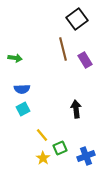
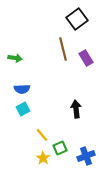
purple rectangle: moved 1 px right, 2 px up
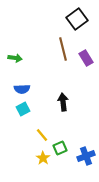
black arrow: moved 13 px left, 7 px up
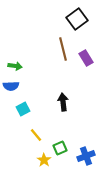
green arrow: moved 8 px down
blue semicircle: moved 11 px left, 3 px up
yellow line: moved 6 px left
yellow star: moved 1 px right, 2 px down
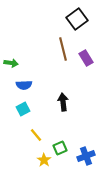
green arrow: moved 4 px left, 3 px up
blue semicircle: moved 13 px right, 1 px up
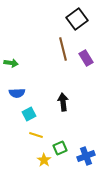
blue semicircle: moved 7 px left, 8 px down
cyan square: moved 6 px right, 5 px down
yellow line: rotated 32 degrees counterclockwise
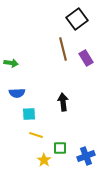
cyan square: rotated 24 degrees clockwise
green square: rotated 24 degrees clockwise
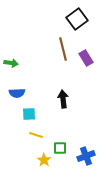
black arrow: moved 3 px up
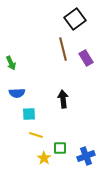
black square: moved 2 px left
green arrow: rotated 56 degrees clockwise
yellow star: moved 2 px up
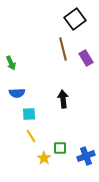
yellow line: moved 5 px left, 1 px down; rotated 40 degrees clockwise
